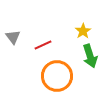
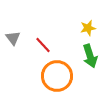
yellow star: moved 5 px right, 3 px up; rotated 21 degrees clockwise
gray triangle: moved 1 px down
red line: rotated 72 degrees clockwise
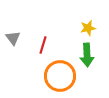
red line: rotated 60 degrees clockwise
green arrow: moved 3 px left, 1 px up; rotated 15 degrees clockwise
orange circle: moved 3 px right
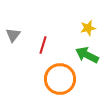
gray triangle: moved 3 px up; rotated 14 degrees clockwise
green arrow: rotated 120 degrees clockwise
orange circle: moved 3 px down
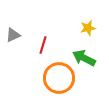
gray triangle: rotated 28 degrees clockwise
green arrow: moved 3 px left, 3 px down
orange circle: moved 1 px left, 1 px up
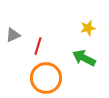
red line: moved 5 px left, 1 px down
orange circle: moved 13 px left
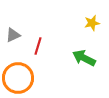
yellow star: moved 4 px right, 5 px up
orange circle: moved 28 px left
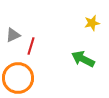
red line: moved 7 px left
green arrow: moved 1 px left, 1 px down
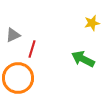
red line: moved 1 px right, 3 px down
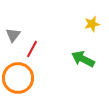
yellow star: moved 1 px down
gray triangle: rotated 28 degrees counterclockwise
red line: rotated 12 degrees clockwise
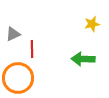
gray triangle: moved 1 px up; rotated 28 degrees clockwise
red line: rotated 30 degrees counterclockwise
green arrow: rotated 25 degrees counterclockwise
